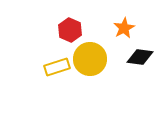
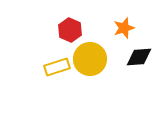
orange star: rotated 10 degrees clockwise
black diamond: moved 1 px left; rotated 12 degrees counterclockwise
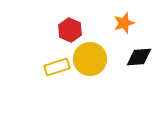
orange star: moved 5 px up
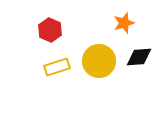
red hexagon: moved 20 px left
yellow circle: moved 9 px right, 2 px down
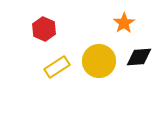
orange star: rotated 15 degrees counterclockwise
red hexagon: moved 6 px left, 1 px up
yellow rectangle: rotated 15 degrees counterclockwise
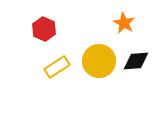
orange star: rotated 10 degrees counterclockwise
black diamond: moved 3 px left, 4 px down
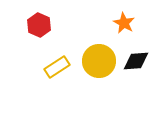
red hexagon: moved 5 px left, 4 px up
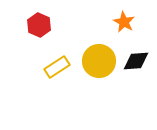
orange star: moved 1 px up
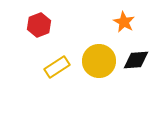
red hexagon: rotated 15 degrees clockwise
black diamond: moved 1 px up
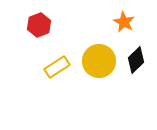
black diamond: rotated 40 degrees counterclockwise
